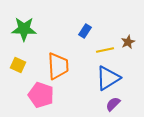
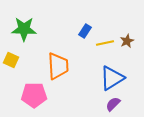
brown star: moved 1 px left, 1 px up
yellow line: moved 7 px up
yellow square: moved 7 px left, 5 px up
blue triangle: moved 4 px right
pink pentagon: moved 7 px left; rotated 20 degrees counterclockwise
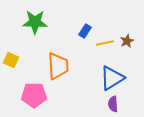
green star: moved 11 px right, 7 px up
purple semicircle: rotated 49 degrees counterclockwise
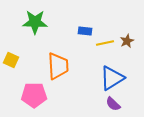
blue rectangle: rotated 64 degrees clockwise
purple semicircle: rotated 42 degrees counterclockwise
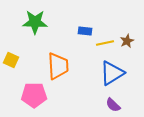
blue triangle: moved 5 px up
purple semicircle: moved 1 px down
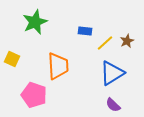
green star: rotated 25 degrees counterclockwise
yellow line: rotated 30 degrees counterclockwise
yellow square: moved 1 px right, 1 px up
pink pentagon: rotated 20 degrees clockwise
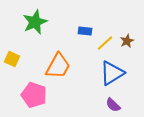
orange trapezoid: rotated 32 degrees clockwise
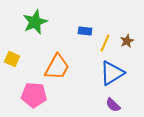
yellow line: rotated 24 degrees counterclockwise
orange trapezoid: moved 1 px left, 1 px down
pink pentagon: rotated 15 degrees counterclockwise
